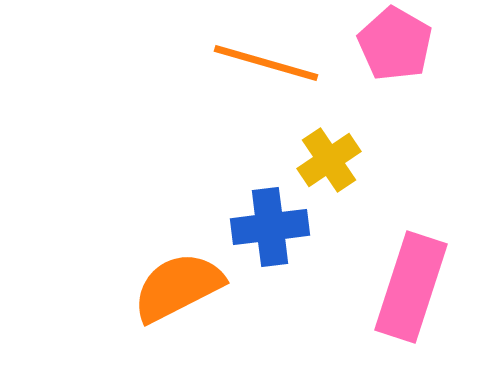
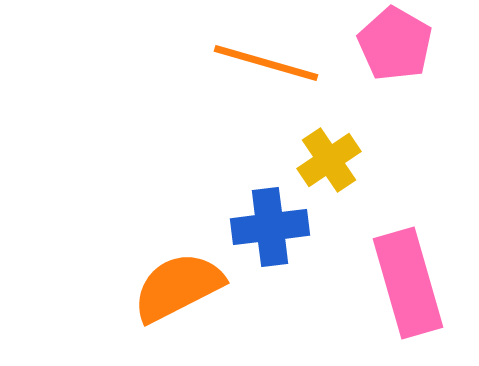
pink rectangle: moved 3 px left, 4 px up; rotated 34 degrees counterclockwise
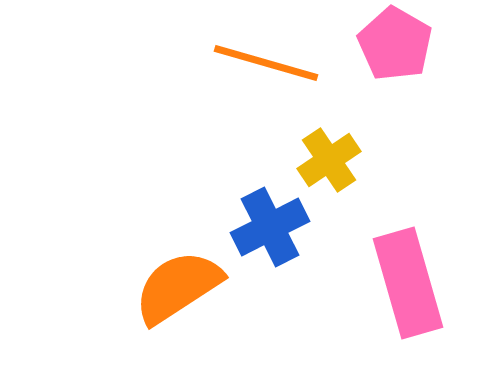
blue cross: rotated 20 degrees counterclockwise
orange semicircle: rotated 6 degrees counterclockwise
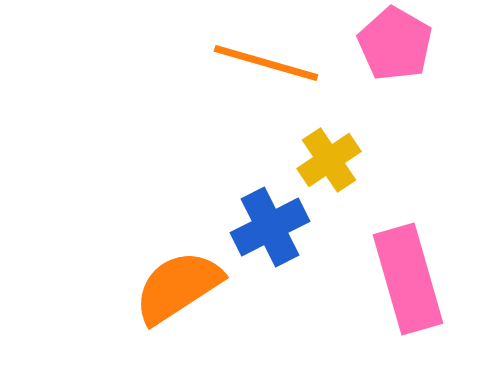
pink rectangle: moved 4 px up
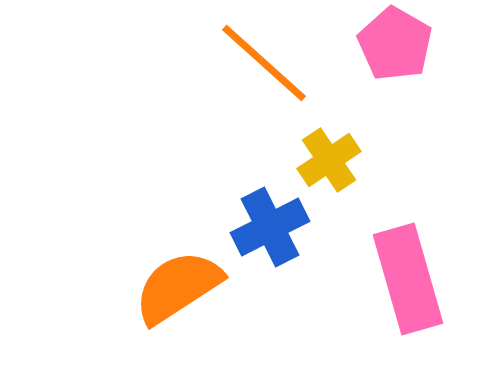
orange line: moved 2 px left; rotated 26 degrees clockwise
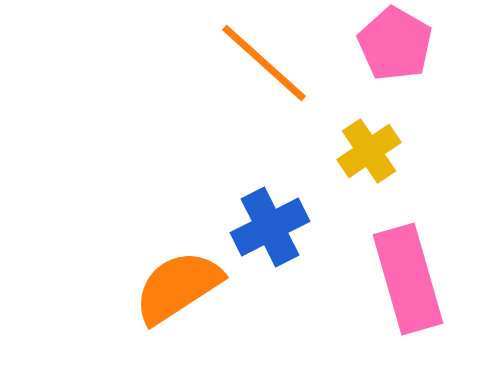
yellow cross: moved 40 px right, 9 px up
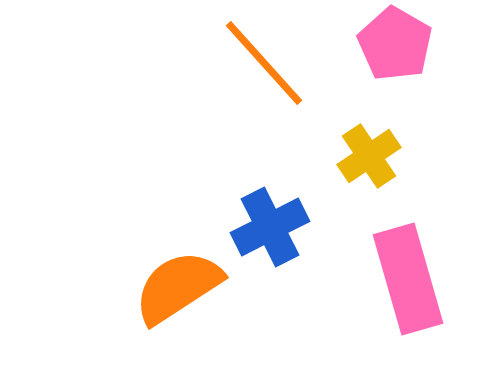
orange line: rotated 6 degrees clockwise
yellow cross: moved 5 px down
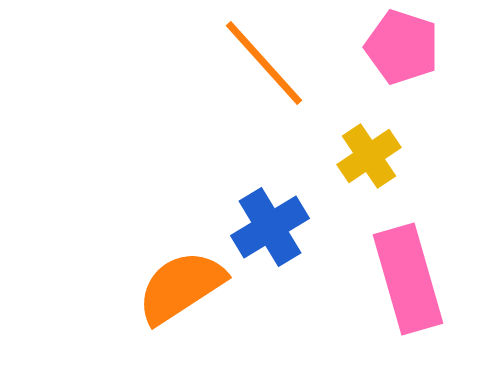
pink pentagon: moved 7 px right, 3 px down; rotated 12 degrees counterclockwise
blue cross: rotated 4 degrees counterclockwise
orange semicircle: moved 3 px right
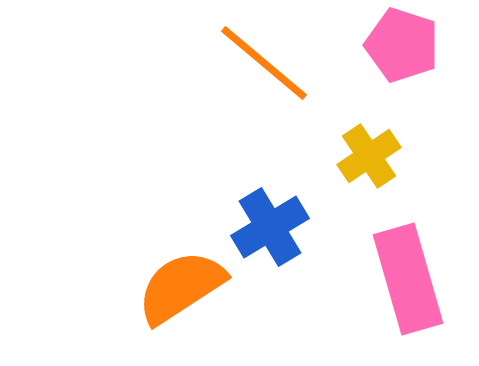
pink pentagon: moved 2 px up
orange line: rotated 8 degrees counterclockwise
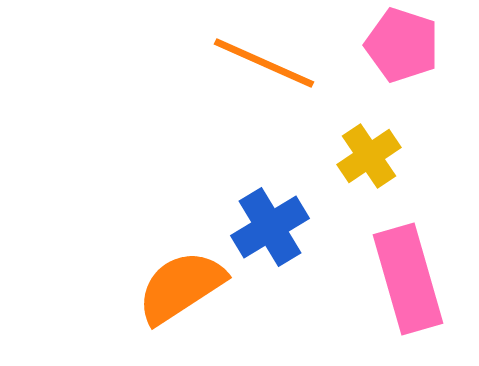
orange line: rotated 16 degrees counterclockwise
